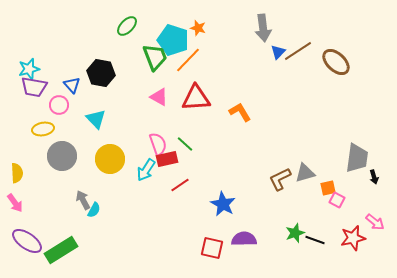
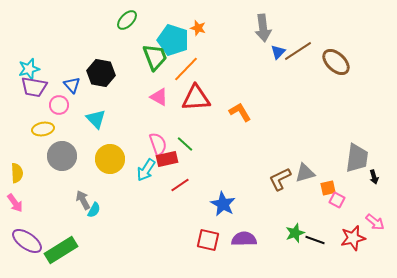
green ellipse at (127, 26): moved 6 px up
orange line at (188, 60): moved 2 px left, 9 px down
red square at (212, 248): moved 4 px left, 8 px up
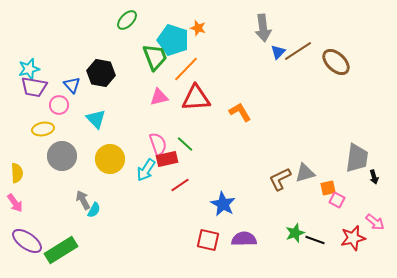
pink triangle at (159, 97): rotated 42 degrees counterclockwise
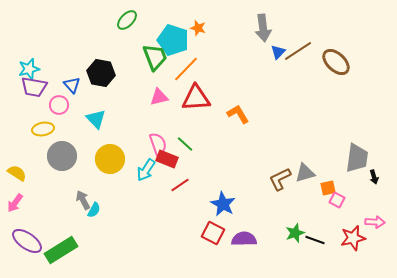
orange L-shape at (240, 112): moved 2 px left, 2 px down
red rectangle at (167, 159): rotated 35 degrees clockwise
yellow semicircle at (17, 173): rotated 54 degrees counterclockwise
pink arrow at (15, 203): rotated 72 degrees clockwise
pink arrow at (375, 222): rotated 36 degrees counterclockwise
red square at (208, 240): moved 5 px right, 7 px up; rotated 15 degrees clockwise
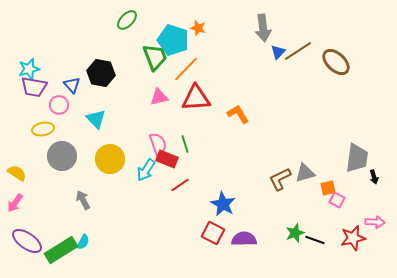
green line at (185, 144): rotated 30 degrees clockwise
cyan semicircle at (94, 210): moved 11 px left, 32 px down
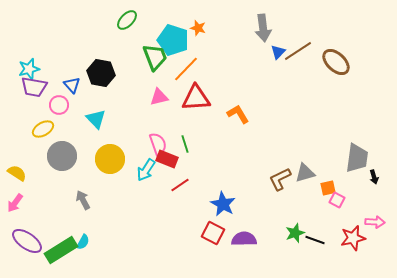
yellow ellipse at (43, 129): rotated 20 degrees counterclockwise
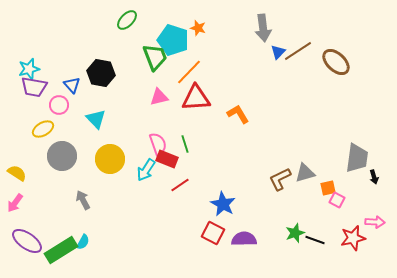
orange line at (186, 69): moved 3 px right, 3 px down
